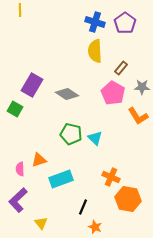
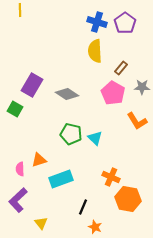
blue cross: moved 2 px right
orange L-shape: moved 1 px left, 5 px down
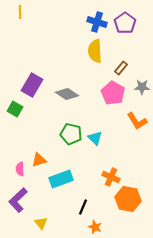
yellow line: moved 2 px down
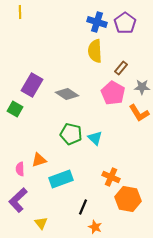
orange L-shape: moved 2 px right, 8 px up
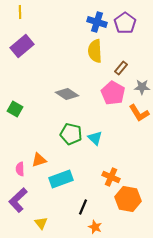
purple rectangle: moved 10 px left, 39 px up; rotated 20 degrees clockwise
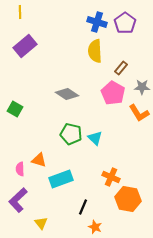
purple rectangle: moved 3 px right
orange triangle: rotated 35 degrees clockwise
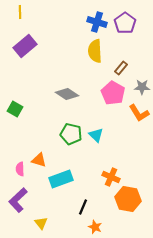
cyan triangle: moved 1 px right, 3 px up
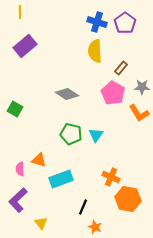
cyan triangle: rotated 21 degrees clockwise
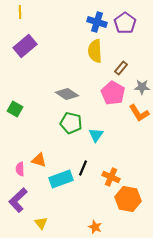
green pentagon: moved 11 px up
black line: moved 39 px up
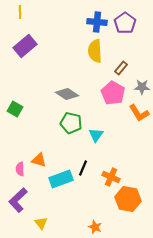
blue cross: rotated 12 degrees counterclockwise
